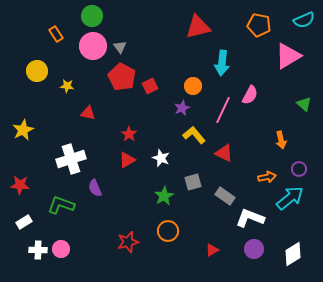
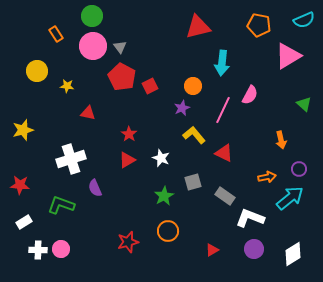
yellow star at (23, 130): rotated 10 degrees clockwise
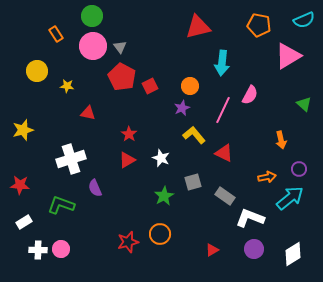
orange circle at (193, 86): moved 3 px left
orange circle at (168, 231): moved 8 px left, 3 px down
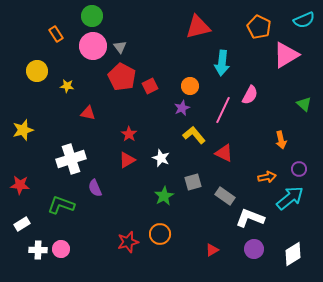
orange pentagon at (259, 25): moved 2 px down; rotated 15 degrees clockwise
pink triangle at (288, 56): moved 2 px left, 1 px up
white rectangle at (24, 222): moved 2 px left, 2 px down
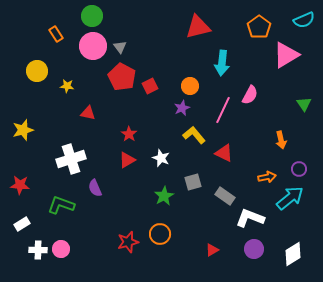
orange pentagon at (259, 27): rotated 10 degrees clockwise
green triangle at (304, 104): rotated 14 degrees clockwise
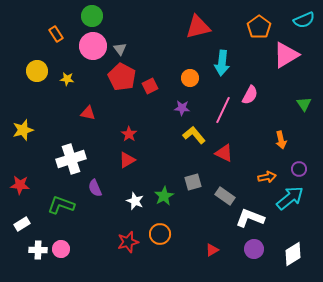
gray triangle at (120, 47): moved 2 px down
yellow star at (67, 86): moved 7 px up
orange circle at (190, 86): moved 8 px up
purple star at (182, 108): rotated 28 degrees clockwise
white star at (161, 158): moved 26 px left, 43 px down
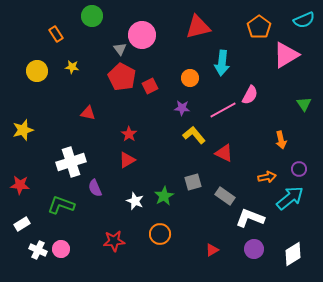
pink circle at (93, 46): moved 49 px right, 11 px up
yellow star at (67, 79): moved 5 px right, 12 px up
pink line at (223, 110): rotated 36 degrees clockwise
white cross at (71, 159): moved 3 px down
red star at (128, 242): moved 14 px left, 1 px up; rotated 10 degrees clockwise
white cross at (38, 250): rotated 24 degrees clockwise
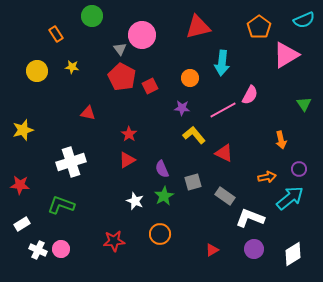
purple semicircle at (95, 188): moved 67 px right, 19 px up
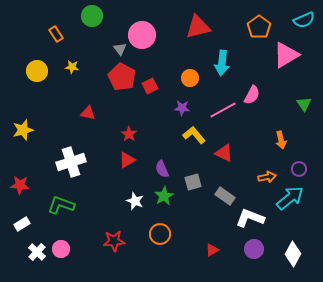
pink semicircle at (250, 95): moved 2 px right
white cross at (38, 250): moved 1 px left, 2 px down; rotated 18 degrees clockwise
white diamond at (293, 254): rotated 30 degrees counterclockwise
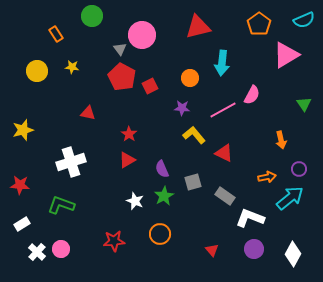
orange pentagon at (259, 27): moved 3 px up
red triangle at (212, 250): rotated 40 degrees counterclockwise
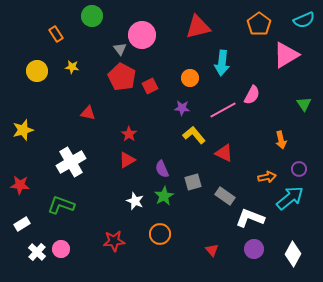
white cross at (71, 162): rotated 12 degrees counterclockwise
